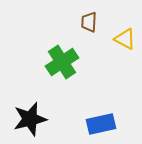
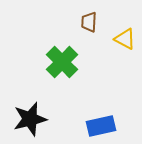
green cross: rotated 12 degrees counterclockwise
blue rectangle: moved 2 px down
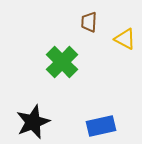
black star: moved 3 px right, 3 px down; rotated 8 degrees counterclockwise
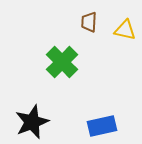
yellow triangle: moved 9 px up; rotated 15 degrees counterclockwise
black star: moved 1 px left
blue rectangle: moved 1 px right
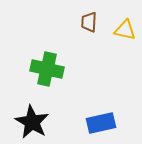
green cross: moved 15 px left, 7 px down; rotated 32 degrees counterclockwise
black star: rotated 20 degrees counterclockwise
blue rectangle: moved 1 px left, 3 px up
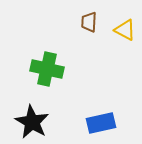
yellow triangle: rotated 15 degrees clockwise
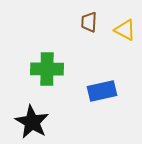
green cross: rotated 12 degrees counterclockwise
blue rectangle: moved 1 px right, 32 px up
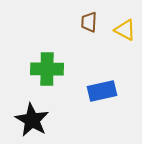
black star: moved 2 px up
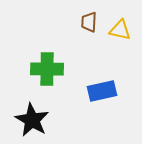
yellow triangle: moved 5 px left; rotated 15 degrees counterclockwise
